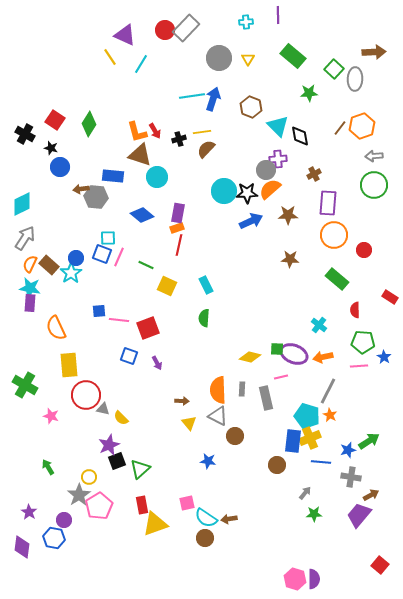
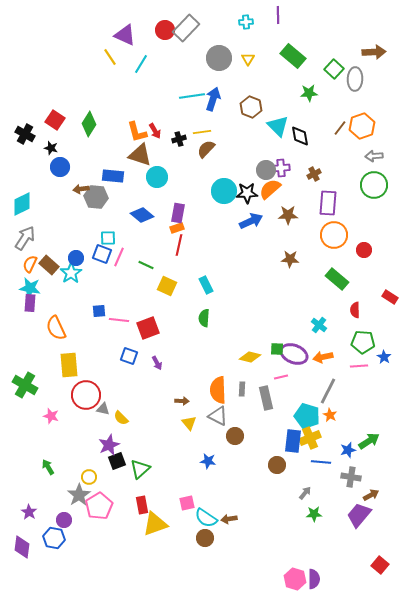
purple cross at (278, 159): moved 3 px right, 9 px down
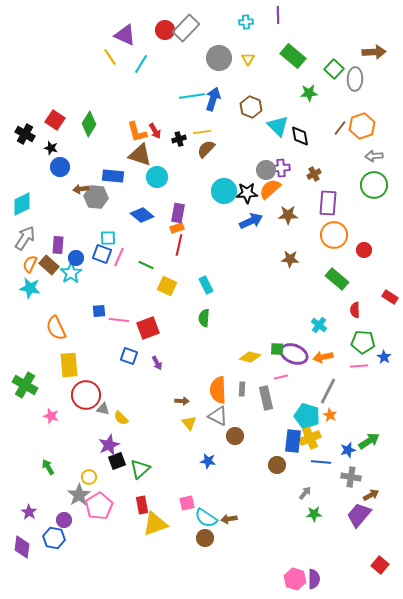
purple rectangle at (30, 303): moved 28 px right, 58 px up
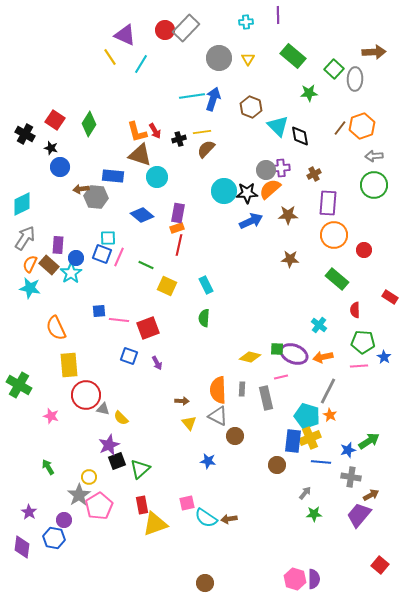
green cross at (25, 385): moved 6 px left
brown circle at (205, 538): moved 45 px down
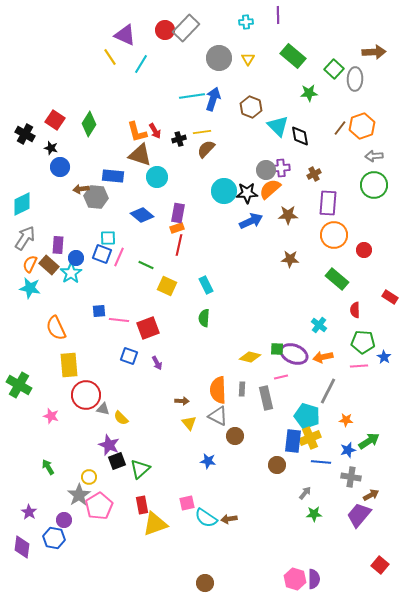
orange star at (330, 415): moved 16 px right, 5 px down; rotated 24 degrees counterclockwise
purple star at (109, 445): rotated 25 degrees counterclockwise
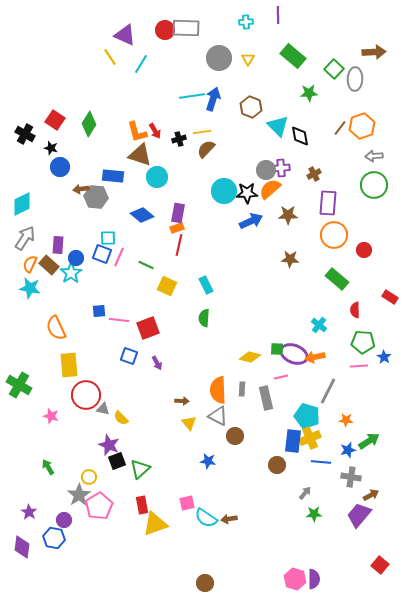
gray rectangle at (186, 28): rotated 48 degrees clockwise
orange arrow at (323, 357): moved 8 px left
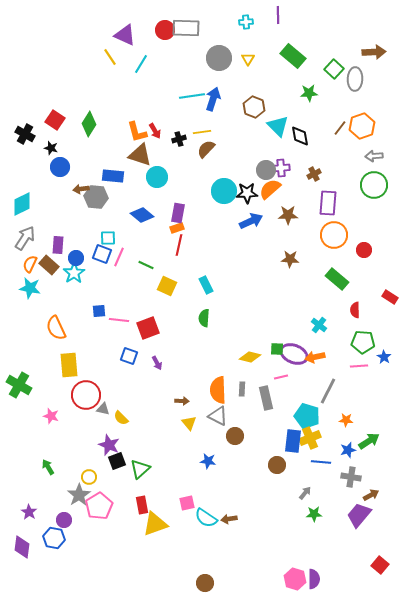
brown hexagon at (251, 107): moved 3 px right
cyan star at (71, 273): moved 3 px right
